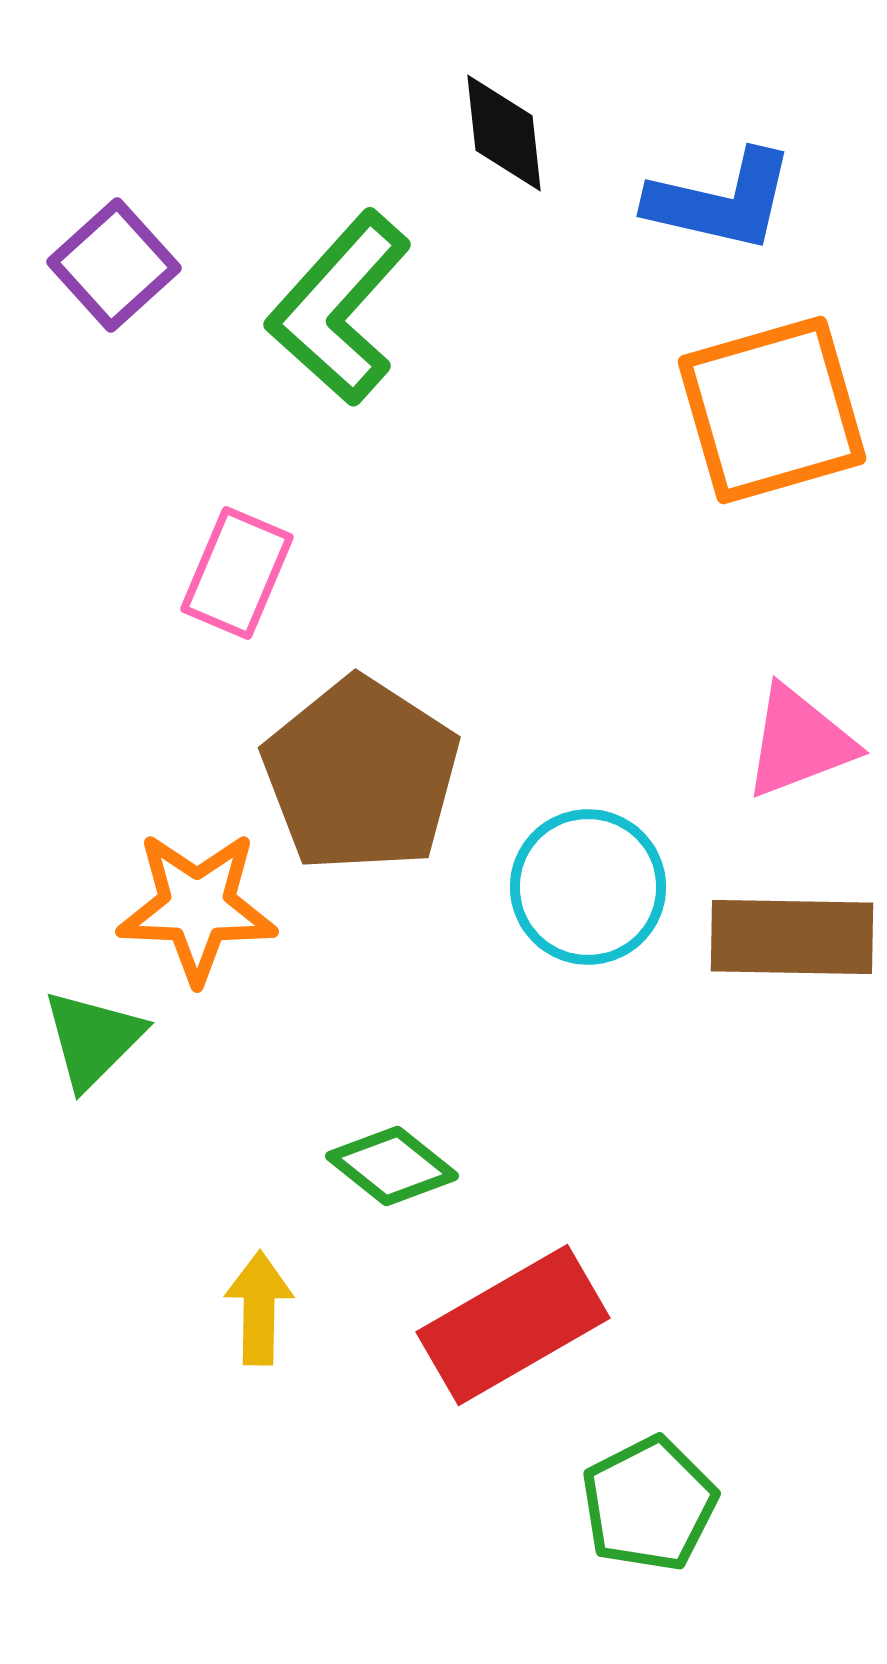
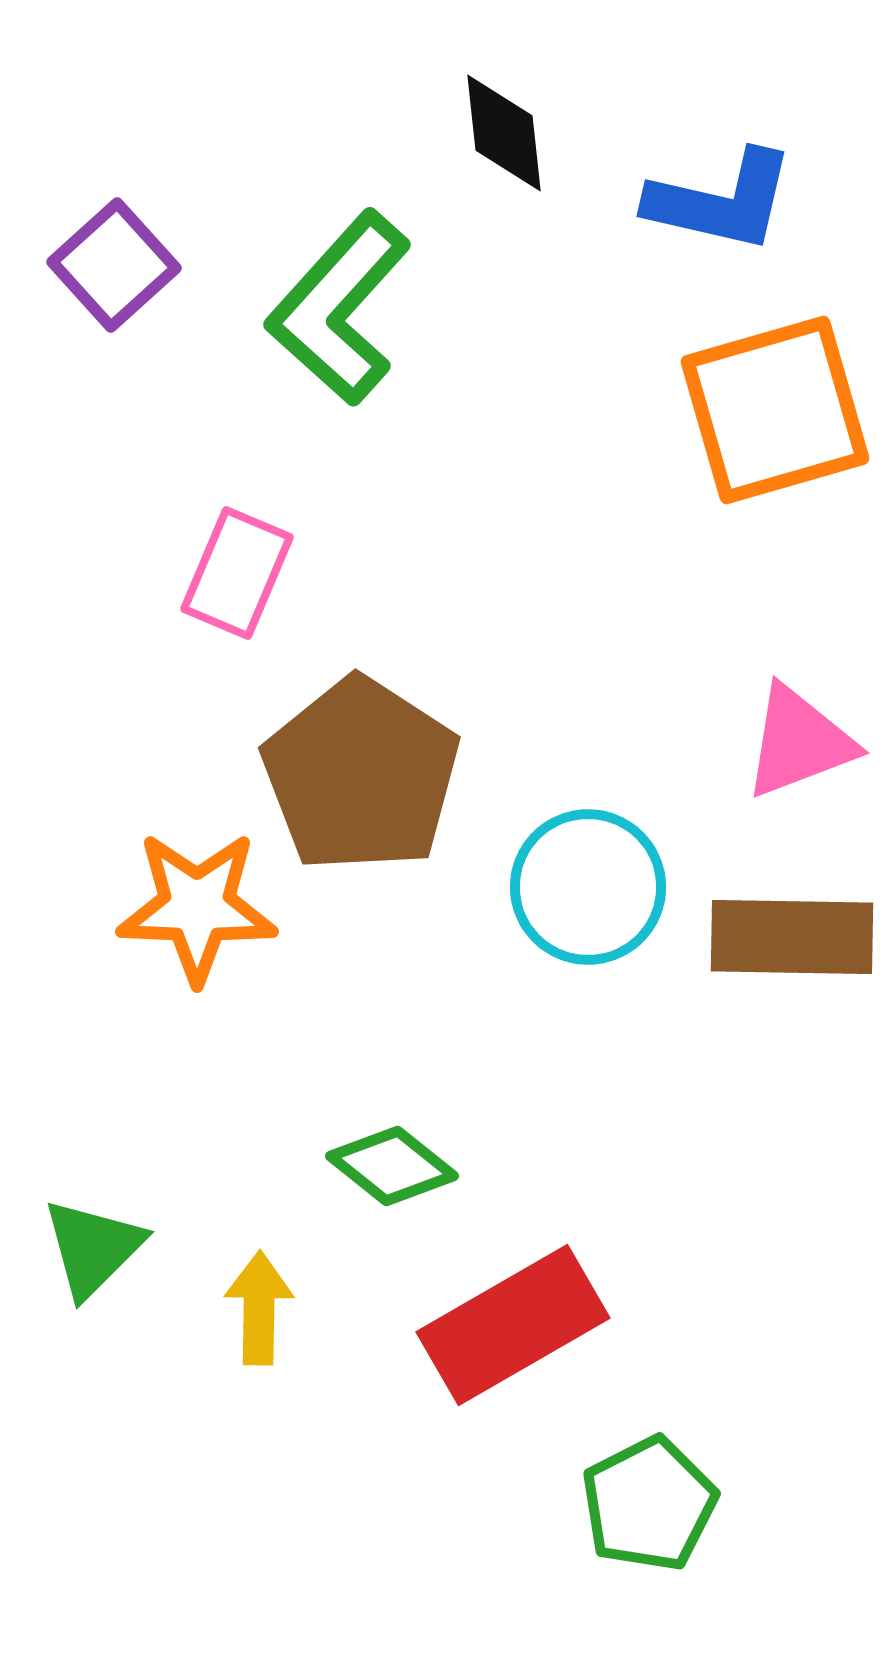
orange square: moved 3 px right
green triangle: moved 209 px down
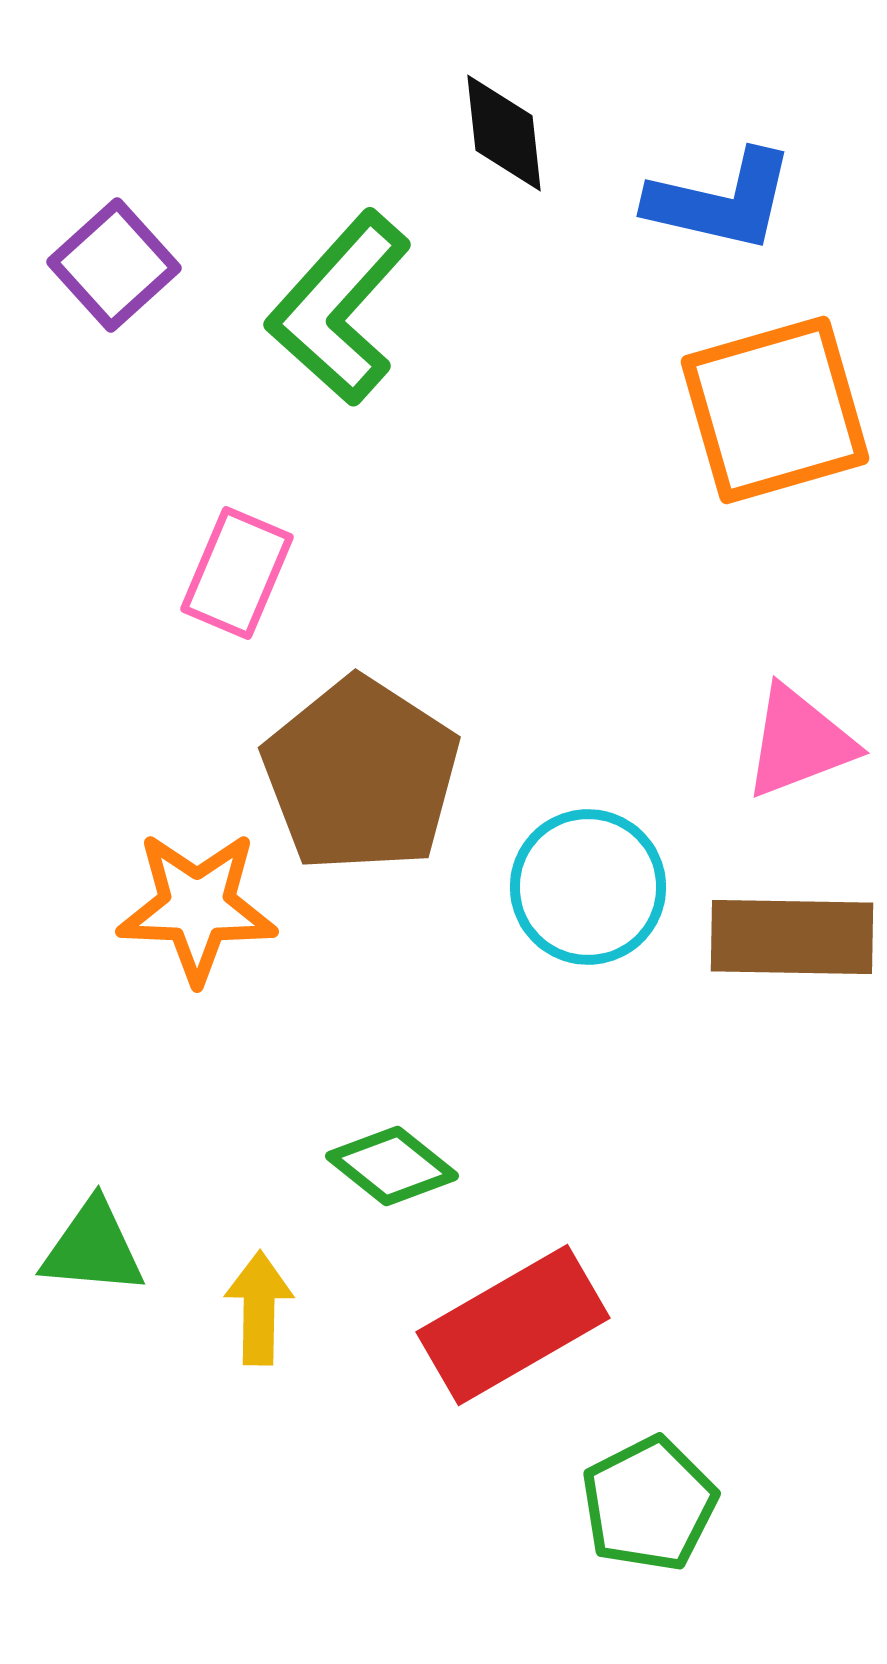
green triangle: rotated 50 degrees clockwise
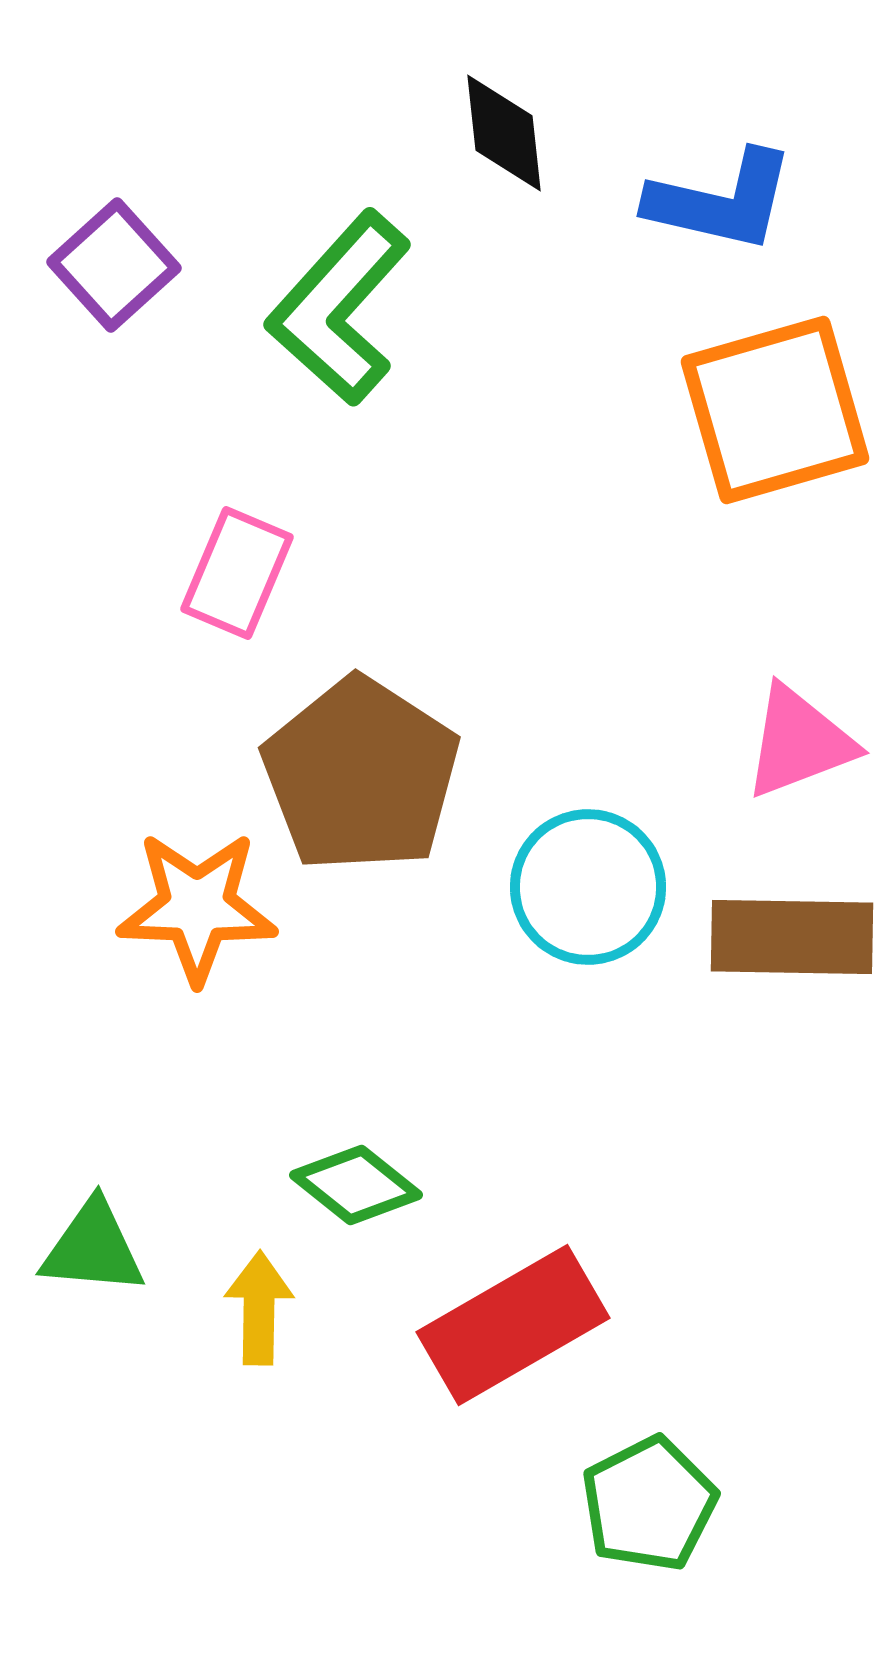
green diamond: moved 36 px left, 19 px down
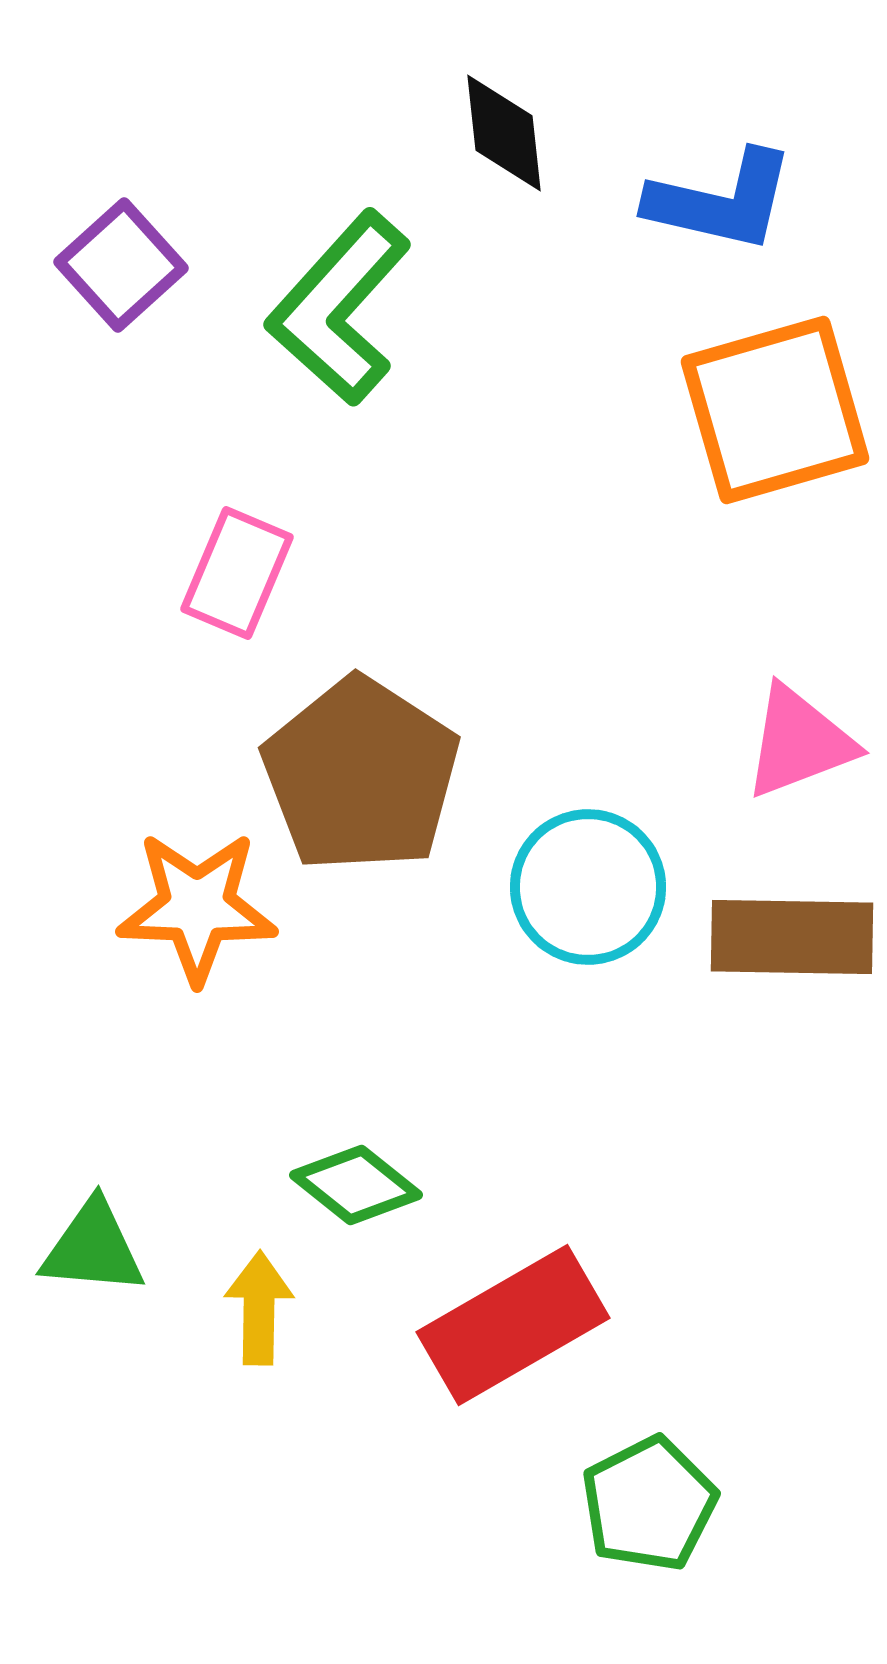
purple square: moved 7 px right
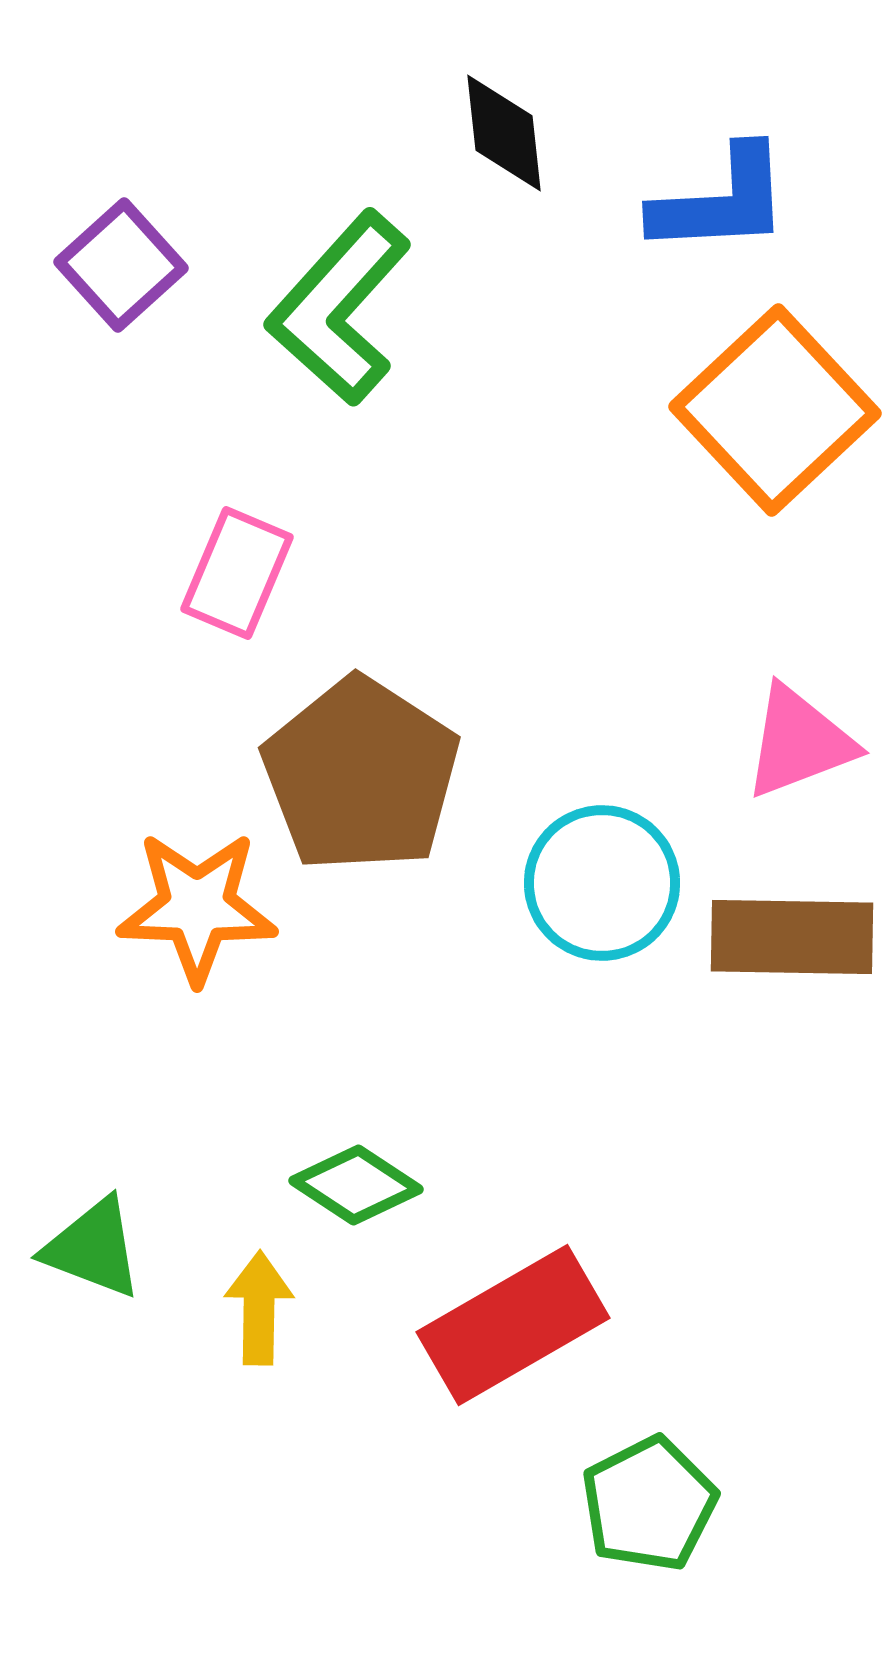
blue L-shape: rotated 16 degrees counterclockwise
orange square: rotated 27 degrees counterclockwise
cyan circle: moved 14 px right, 4 px up
green diamond: rotated 5 degrees counterclockwise
green triangle: rotated 16 degrees clockwise
